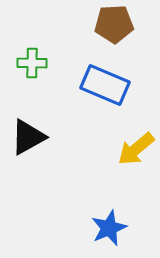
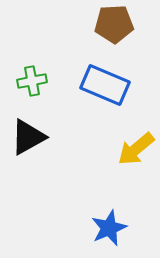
green cross: moved 18 px down; rotated 12 degrees counterclockwise
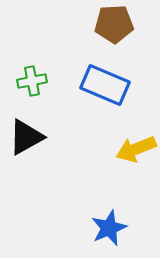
black triangle: moved 2 px left
yellow arrow: rotated 18 degrees clockwise
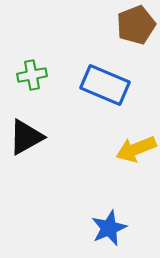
brown pentagon: moved 22 px right, 1 px down; rotated 18 degrees counterclockwise
green cross: moved 6 px up
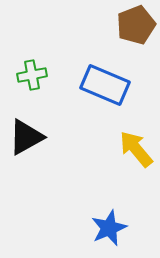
yellow arrow: rotated 72 degrees clockwise
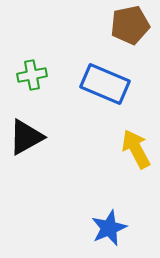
brown pentagon: moved 6 px left; rotated 9 degrees clockwise
blue rectangle: moved 1 px up
yellow arrow: rotated 12 degrees clockwise
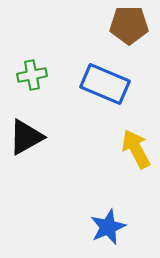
brown pentagon: moved 1 px left; rotated 12 degrees clockwise
blue star: moved 1 px left, 1 px up
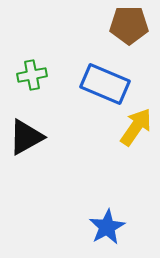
yellow arrow: moved 22 px up; rotated 63 degrees clockwise
blue star: moved 1 px left; rotated 6 degrees counterclockwise
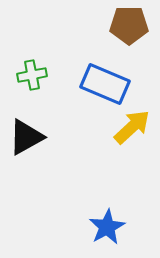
yellow arrow: moved 4 px left; rotated 12 degrees clockwise
